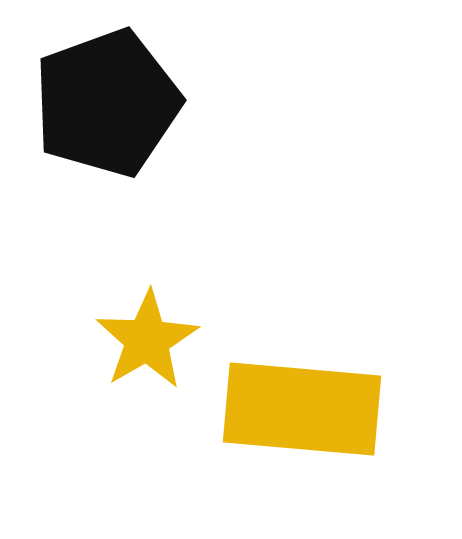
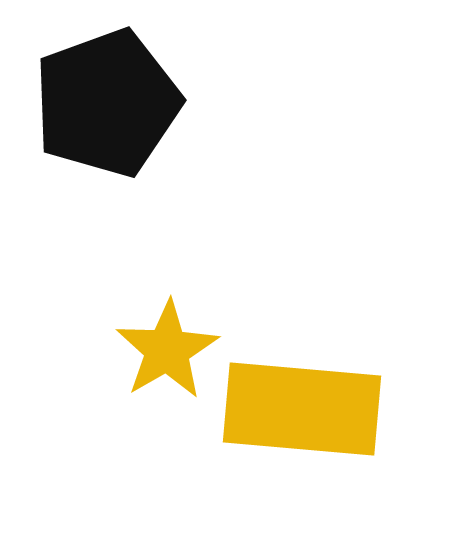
yellow star: moved 20 px right, 10 px down
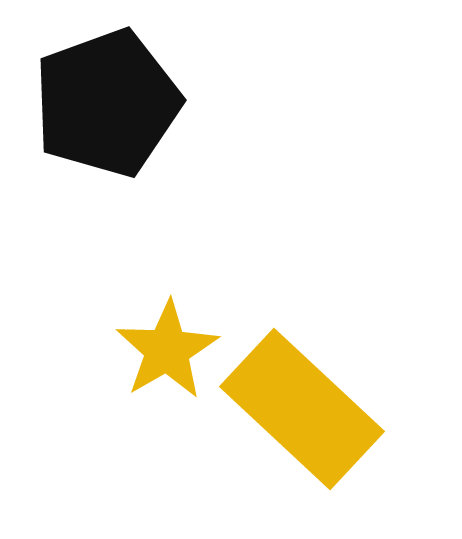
yellow rectangle: rotated 38 degrees clockwise
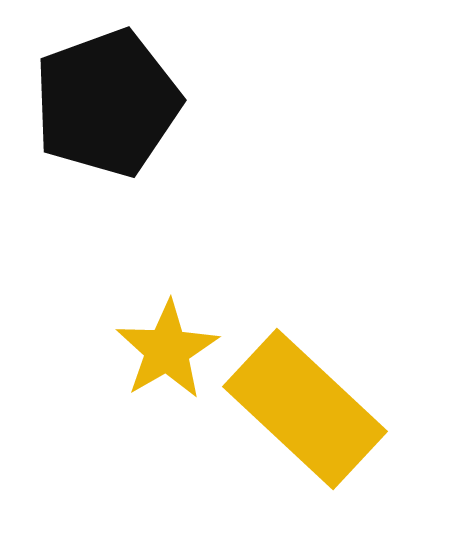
yellow rectangle: moved 3 px right
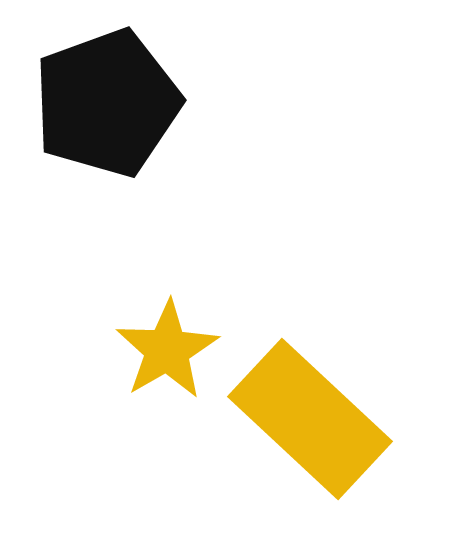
yellow rectangle: moved 5 px right, 10 px down
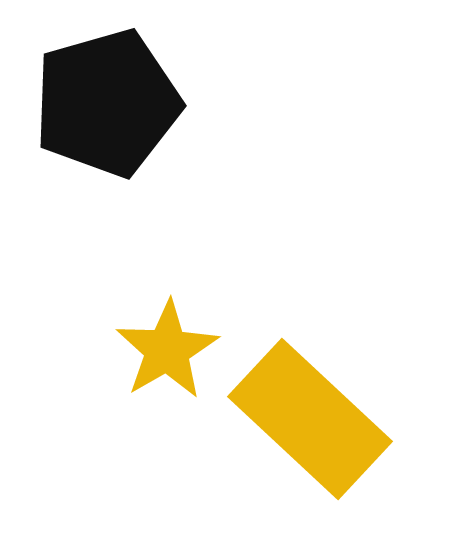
black pentagon: rotated 4 degrees clockwise
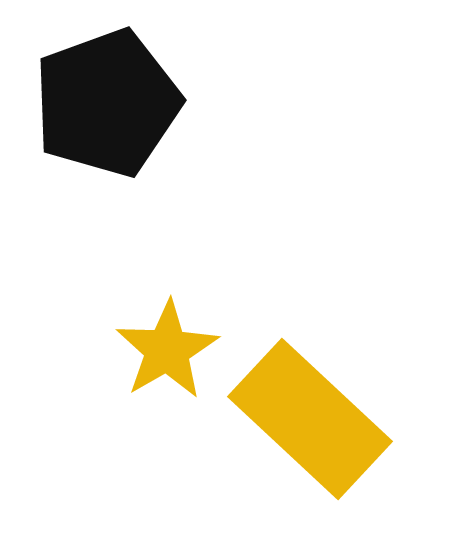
black pentagon: rotated 4 degrees counterclockwise
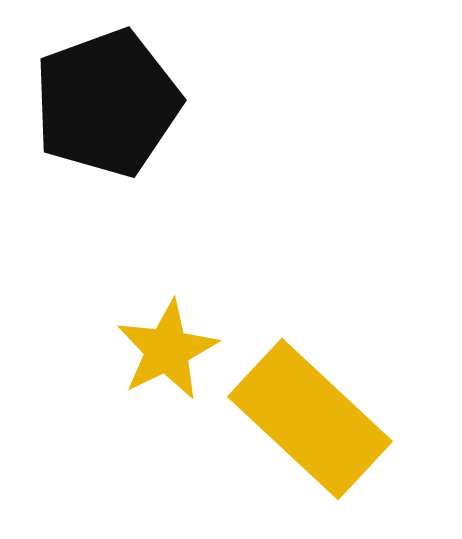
yellow star: rotated 4 degrees clockwise
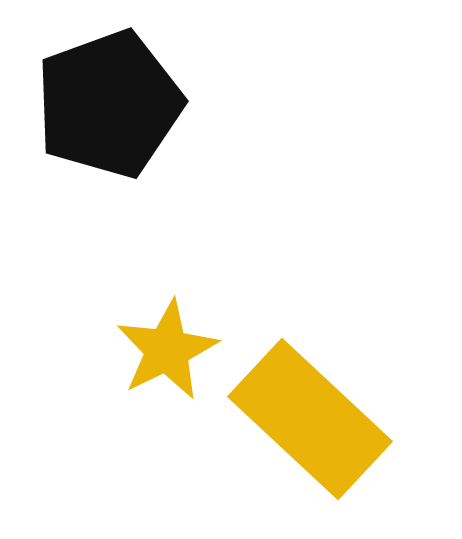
black pentagon: moved 2 px right, 1 px down
